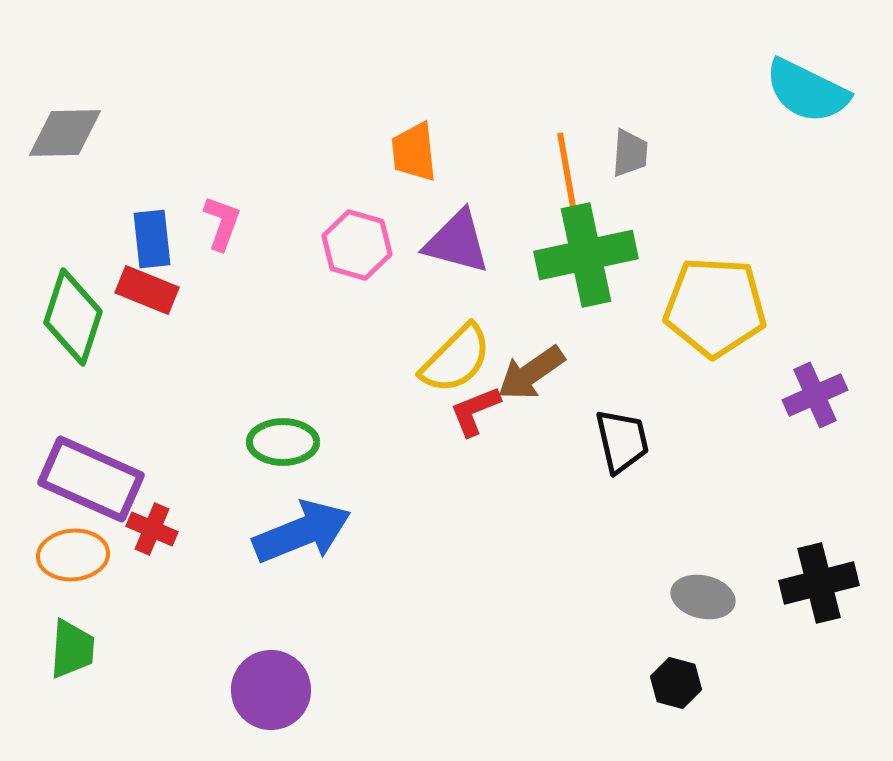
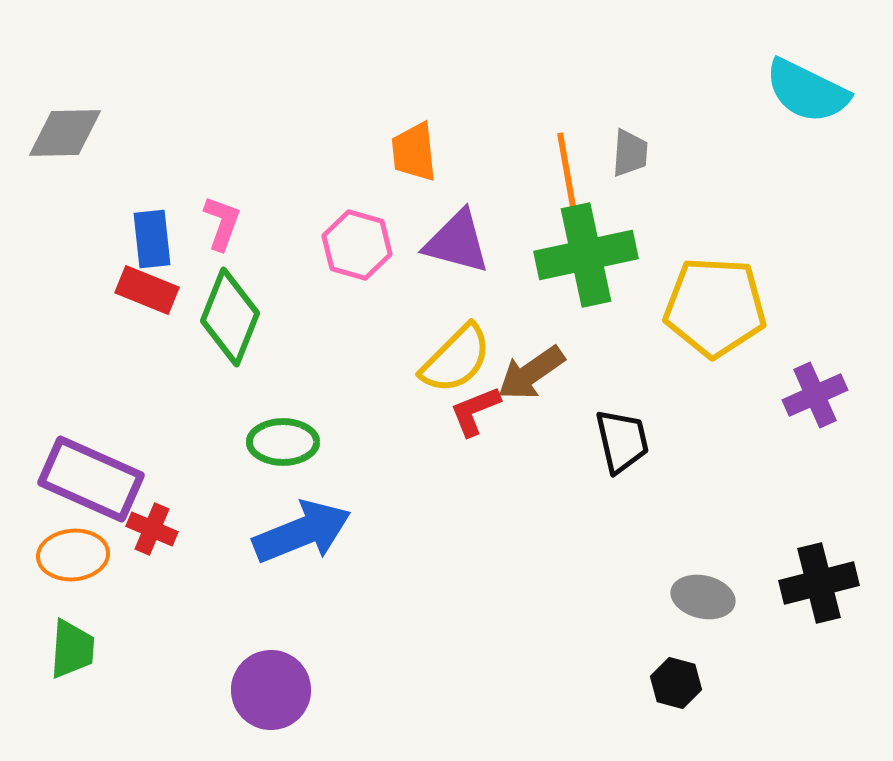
green diamond: moved 157 px right; rotated 4 degrees clockwise
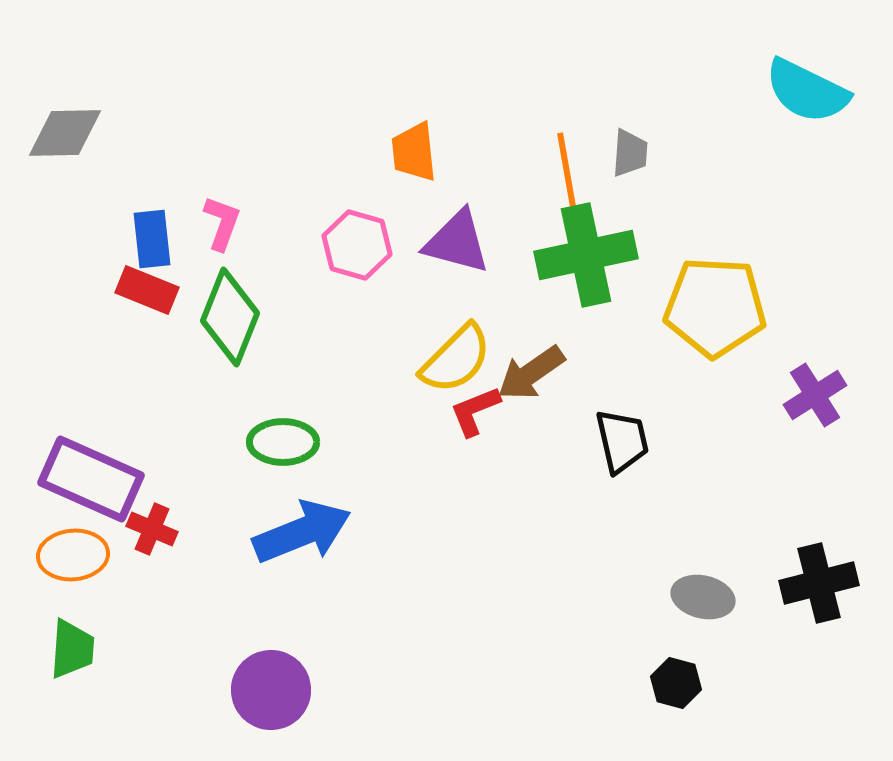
purple cross: rotated 8 degrees counterclockwise
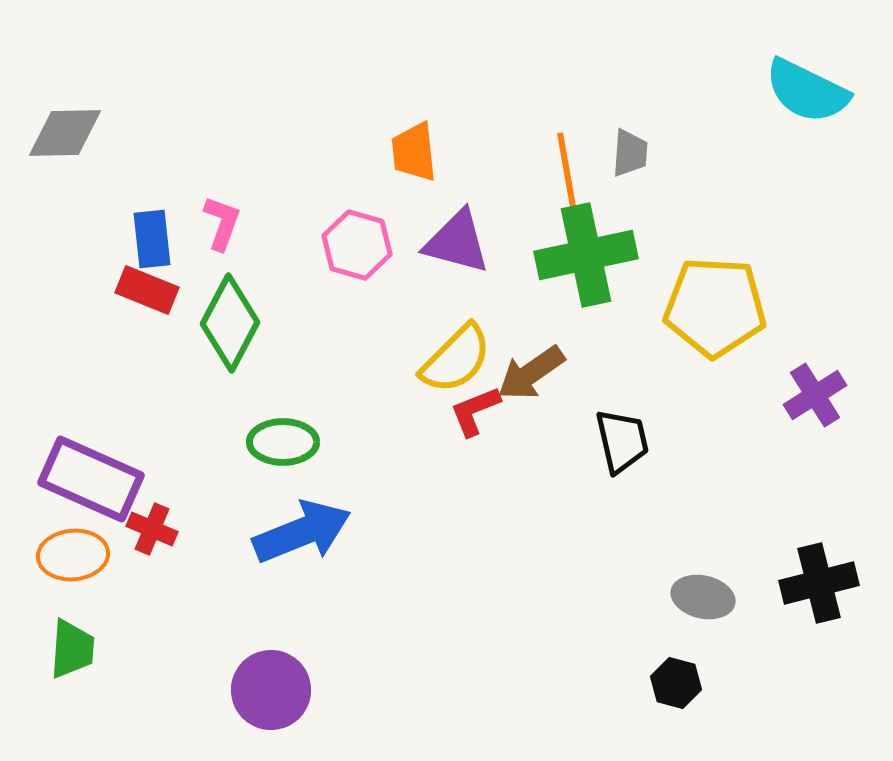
green diamond: moved 6 px down; rotated 6 degrees clockwise
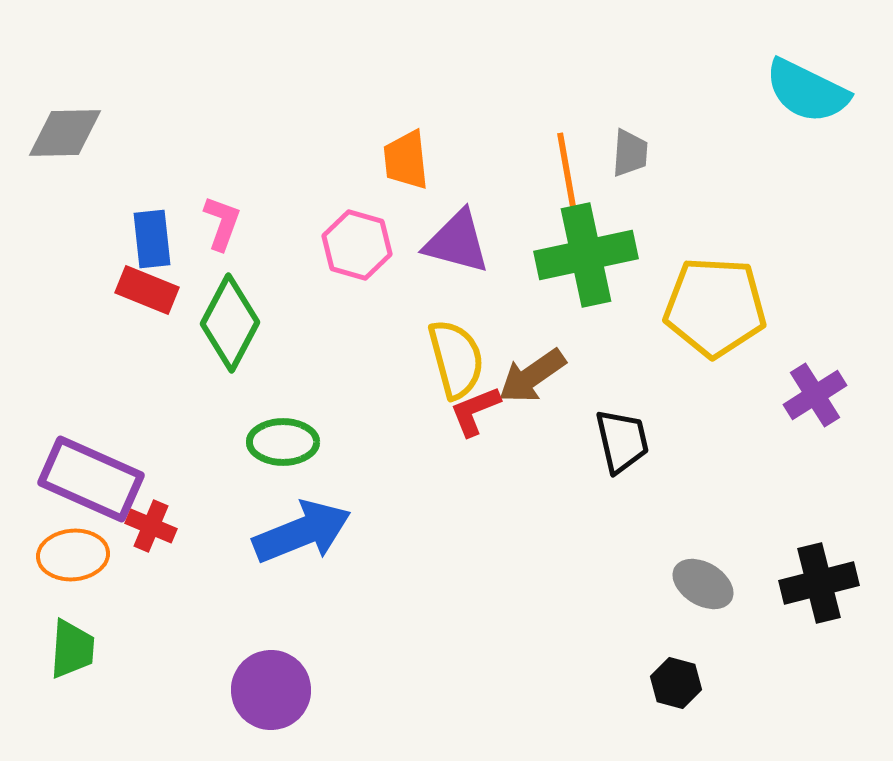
orange trapezoid: moved 8 px left, 8 px down
yellow semicircle: rotated 60 degrees counterclockwise
brown arrow: moved 1 px right, 3 px down
red cross: moved 1 px left, 3 px up
gray ellipse: moved 13 px up; rotated 18 degrees clockwise
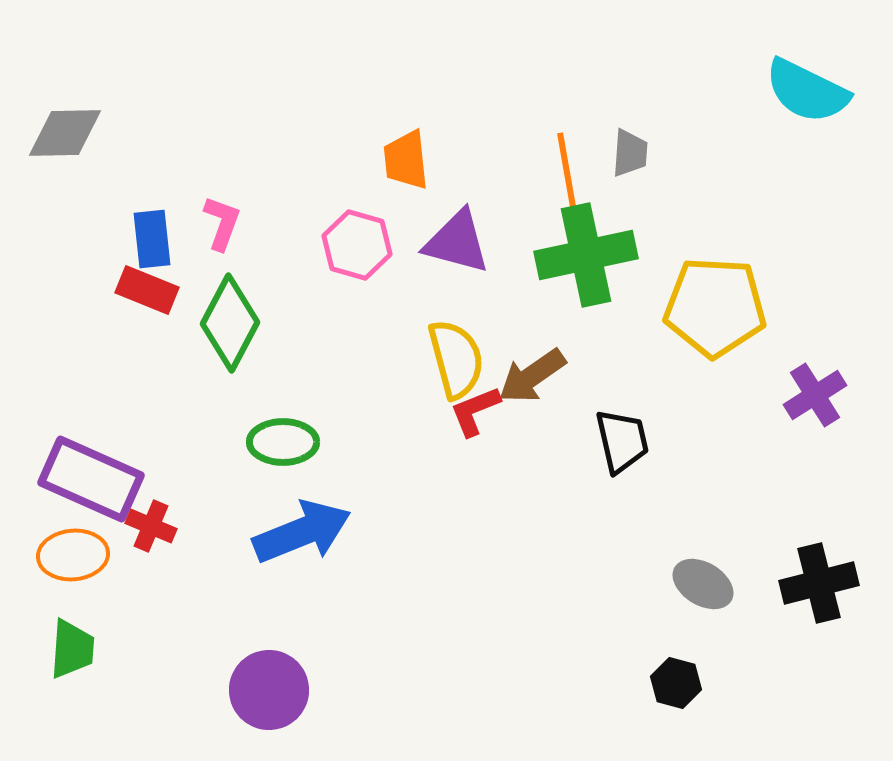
purple circle: moved 2 px left
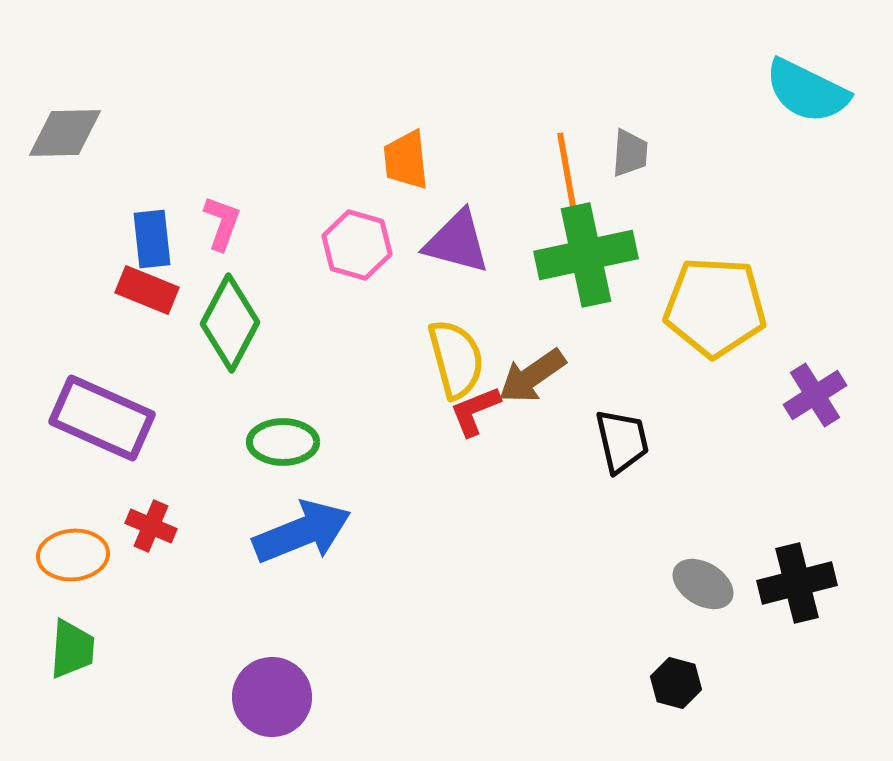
purple rectangle: moved 11 px right, 61 px up
black cross: moved 22 px left
purple circle: moved 3 px right, 7 px down
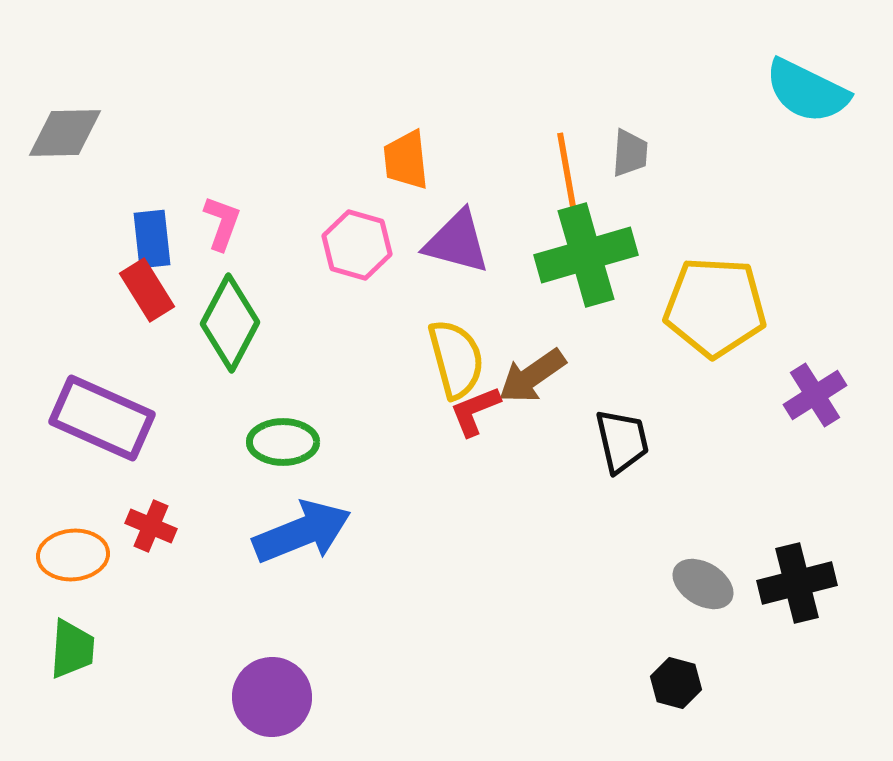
green cross: rotated 4 degrees counterclockwise
red rectangle: rotated 36 degrees clockwise
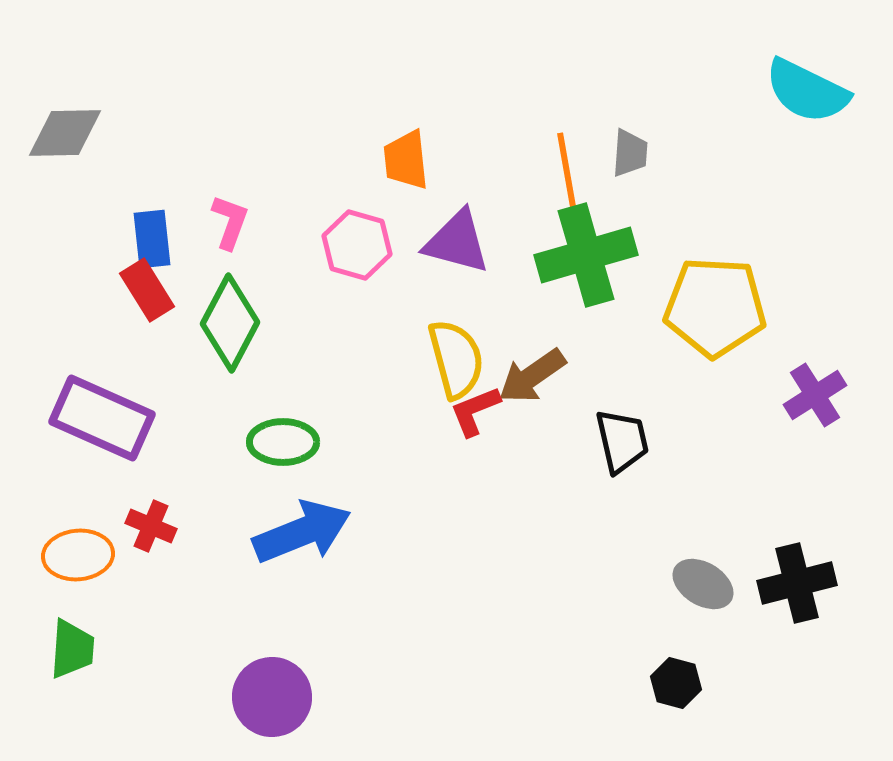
pink L-shape: moved 8 px right, 1 px up
orange ellipse: moved 5 px right
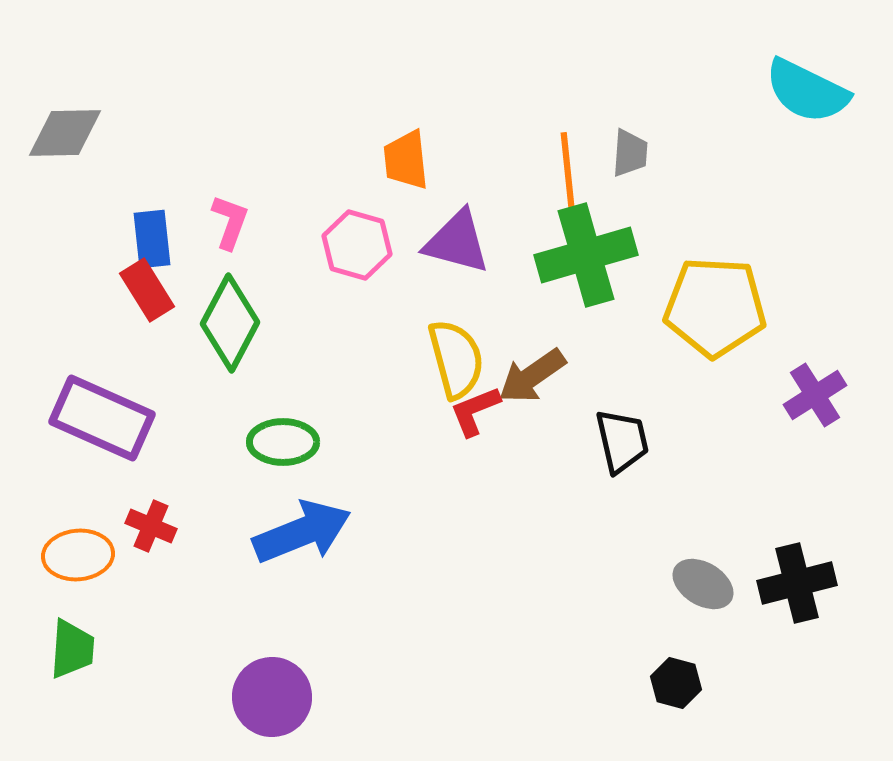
orange line: rotated 4 degrees clockwise
